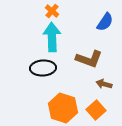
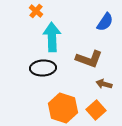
orange cross: moved 16 px left
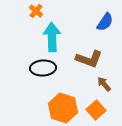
brown arrow: rotated 35 degrees clockwise
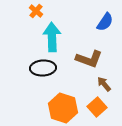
orange square: moved 1 px right, 3 px up
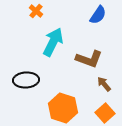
blue semicircle: moved 7 px left, 7 px up
cyan arrow: moved 1 px right, 5 px down; rotated 28 degrees clockwise
black ellipse: moved 17 px left, 12 px down
orange square: moved 8 px right, 6 px down
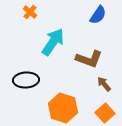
orange cross: moved 6 px left, 1 px down
cyan arrow: rotated 8 degrees clockwise
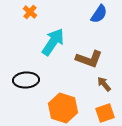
blue semicircle: moved 1 px right, 1 px up
orange square: rotated 24 degrees clockwise
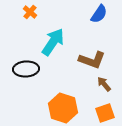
brown L-shape: moved 3 px right, 1 px down
black ellipse: moved 11 px up
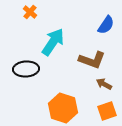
blue semicircle: moved 7 px right, 11 px down
brown arrow: rotated 21 degrees counterclockwise
orange square: moved 2 px right, 2 px up
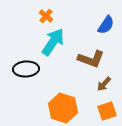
orange cross: moved 16 px right, 4 px down
brown L-shape: moved 1 px left, 1 px up
brown arrow: rotated 77 degrees counterclockwise
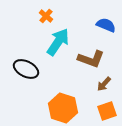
blue semicircle: rotated 102 degrees counterclockwise
cyan arrow: moved 5 px right
black ellipse: rotated 30 degrees clockwise
